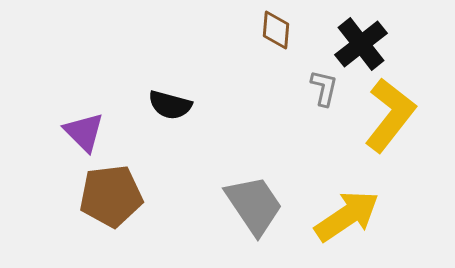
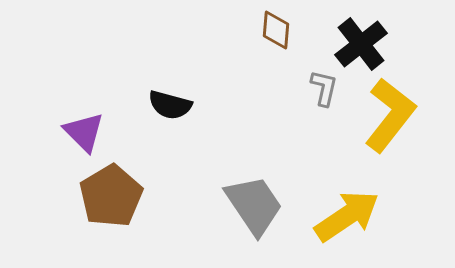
brown pentagon: rotated 24 degrees counterclockwise
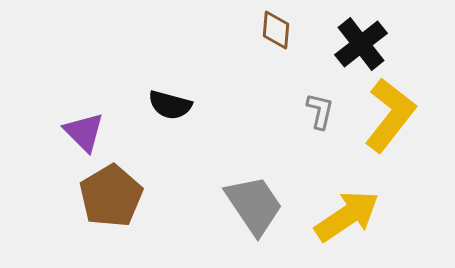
gray L-shape: moved 4 px left, 23 px down
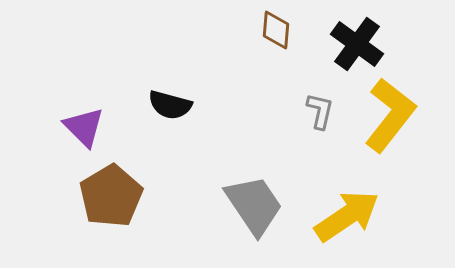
black cross: moved 4 px left; rotated 16 degrees counterclockwise
purple triangle: moved 5 px up
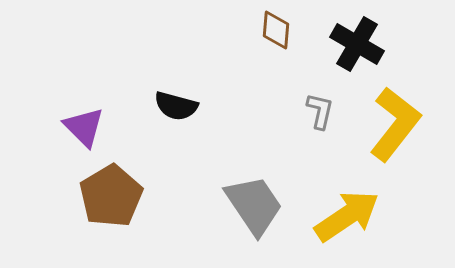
black cross: rotated 6 degrees counterclockwise
black semicircle: moved 6 px right, 1 px down
yellow L-shape: moved 5 px right, 9 px down
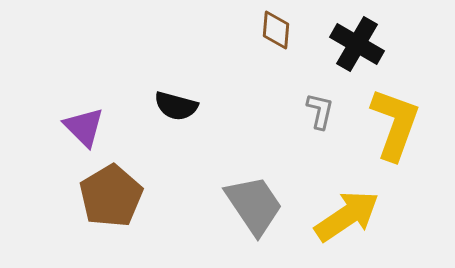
yellow L-shape: rotated 18 degrees counterclockwise
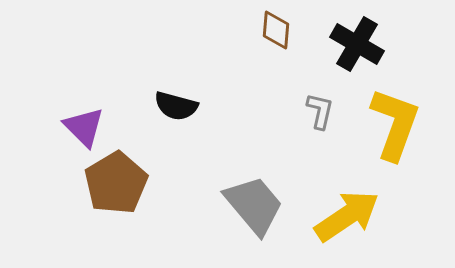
brown pentagon: moved 5 px right, 13 px up
gray trapezoid: rotated 6 degrees counterclockwise
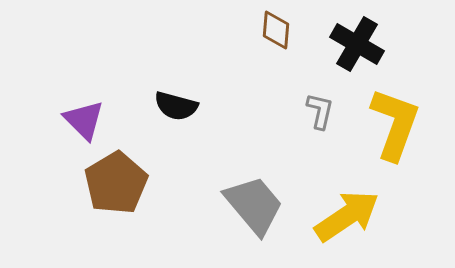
purple triangle: moved 7 px up
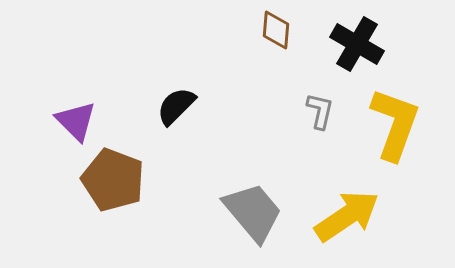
black semicircle: rotated 120 degrees clockwise
purple triangle: moved 8 px left, 1 px down
brown pentagon: moved 3 px left, 3 px up; rotated 20 degrees counterclockwise
gray trapezoid: moved 1 px left, 7 px down
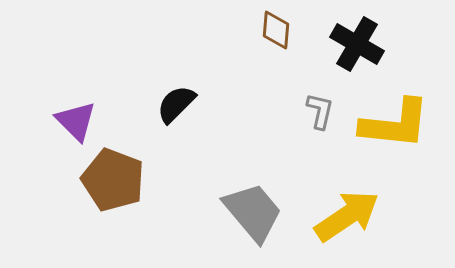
black semicircle: moved 2 px up
yellow L-shape: rotated 76 degrees clockwise
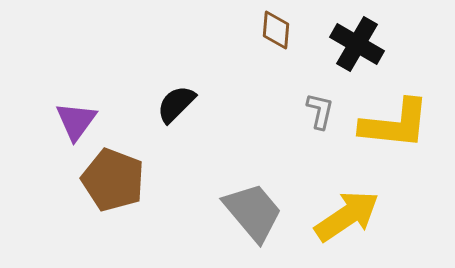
purple triangle: rotated 21 degrees clockwise
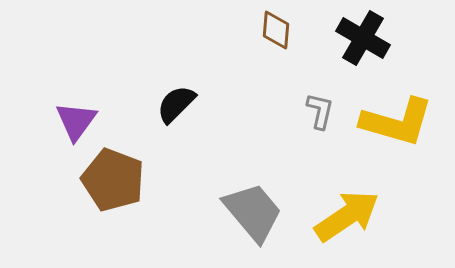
black cross: moved 6 px right, 6 px up
yellow L-shape: moved 2 px right, 2 px up; rotated 10 degrees clockwise
